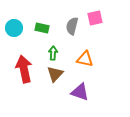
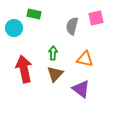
pink square: moved 1 px right
green rectangle: moved 8 px left, 14 px up
purple triangle: moved 1 px right, 3 px up; rotated 18 degrees clockwise
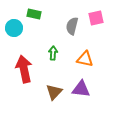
brown triangle: moved 1 px left, 18 px down
purple triangle: rotated 30 degrees counterclockwise
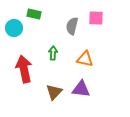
pink square: rotated 14 degrees clockwise
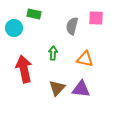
brown triangle: moved 3 px right, 4 px up
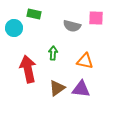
gray semicircle: rotated 90 degrees counterclockwise
orange triangle: moved 2 px down
red arrow: moved 4 px right
brown triangle: rotated 12 degrees clockwise
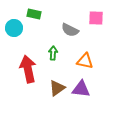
gray semicircle: moved 2 px left, 4 px down; rotated 12 degrees clockwise
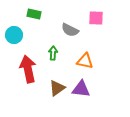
cyan circle: moved 7 px down
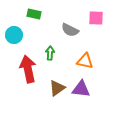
green arrow: moved 3 px left
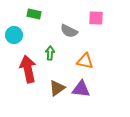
gray semicircle: moved 1 px left, 1 px down
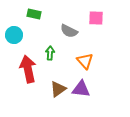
orange triangle: rotated 36 degrees clockwise
brown triangle: moved 1 px right, 1 px down
